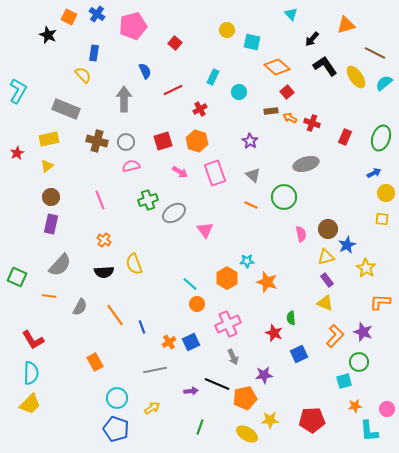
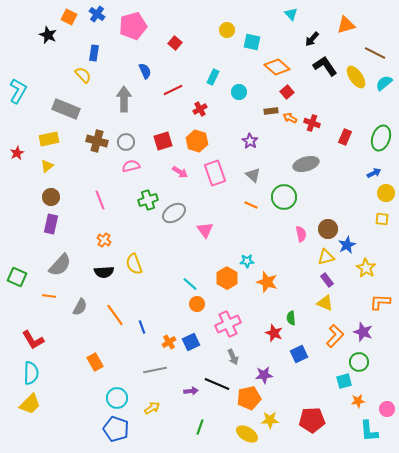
orange pentagon at (245, 398): moved 4 px right
orange star at (355, 406): moved 3 px right, 5 px up
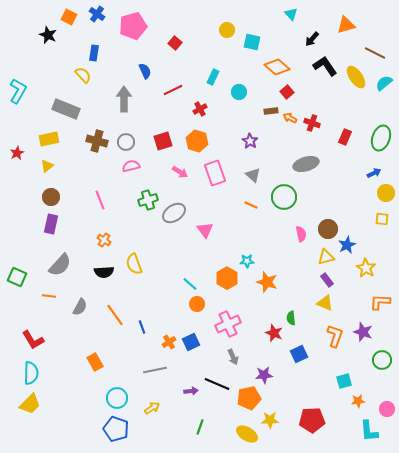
orange L-shape at (335, 336): rotated 25 degrees counterclockwise
green circle at (359, 362): moved 23 px right, 2 px up
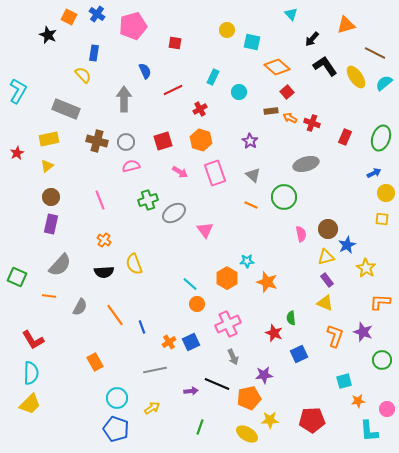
red square at (175, 43): rotated 32 degrees counterclockwise
orange hexagon at (197, 141): moved 4 px right, 1 px up
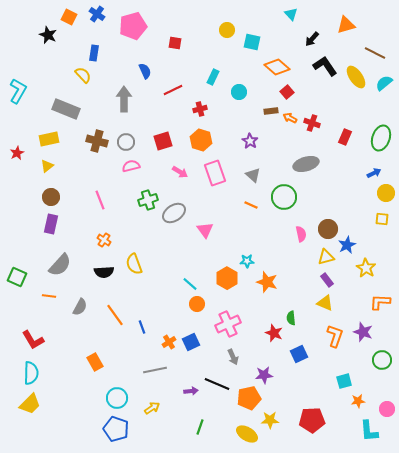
red cross at (200, 109): rotated 16 degrees clockwise
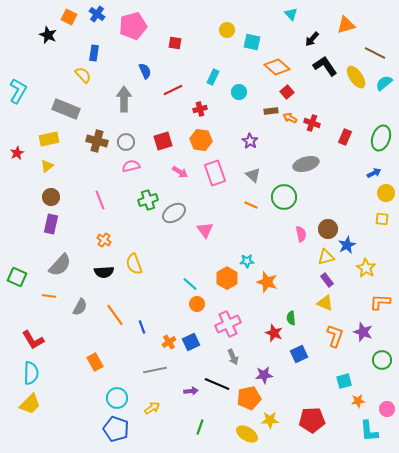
orange hexagon at (201, 140): rotated 10 degrees counterclockwise
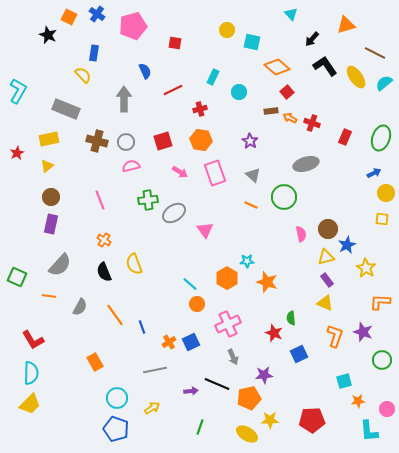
green cross at (148, 200): rotated 12 degrees clockwise
black semicircle at (104, 272): rotated 72 degrees clockwise
